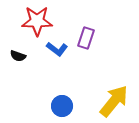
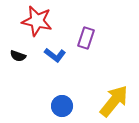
red star: rotated 12 degrees clockwise
blue L-shape: moved 2 px left, 6 px down
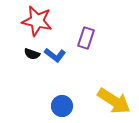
black semicircle: moved 14 px right, 2 px up
yellow arrow: rotated 84 degrees clockwise
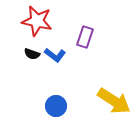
purple rectangle: moved 1 px left, 1 px up
blue circle: moved 6 px left
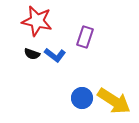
blue circle: moved 26 px right, 8 px up
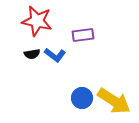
purple rectangle: moved 2 px left, 2 px up; rotated 65 degrees clockwise
black semicircle: rotated 28 degrees counterclockwise
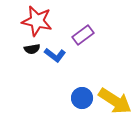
purple rectangle: rotated 30 degrees counterclockwise
black semicircle: moved 5 px up
yellow arrow: moved 1 px right
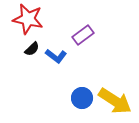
red star: moved 9 px left, 2 px up
black semicircle: rotated 35 degrees counterclockwise
blue L-shape: moved 1 px right, 1 px down
